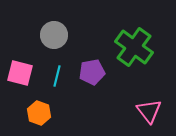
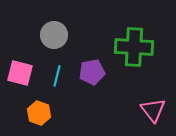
green cross: rotated 33 degrees counterclockwise
pink triangle: moved 4 px right, 1 px up
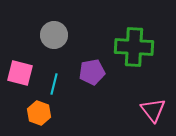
cyan line: moved 3 px left, 8 px down
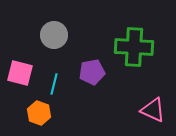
pink triangle: rotated 28 degrees counterclockwise
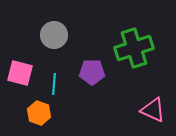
green cross: moved 1 px down; rotated 21 degrees counterclockwise
purple pentagon: rotated 10 degrees clockwise
cyan line: rotated 10 degrees counterclockwise
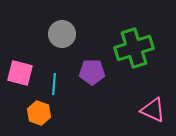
gray circle: moved 8 px right, 1 px up
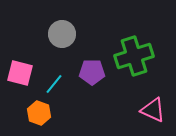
green cross: moved 8 px down
cyan line: rotated 35 degrees clockwise
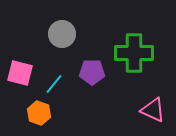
green cross: moved 3 px up; rotated 18 degrees clockwise
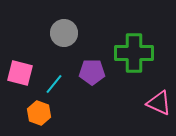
gray circle: moved 2 px right, 1 px up
pink triangle: moved 6 px right, 7 px up
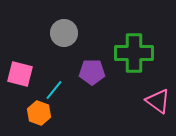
pink square: moved 1 px down
cyan line: moved 6 px down
pink triangle: moved 1 px left, 2 px up; rotated 12 degrees clockwise
